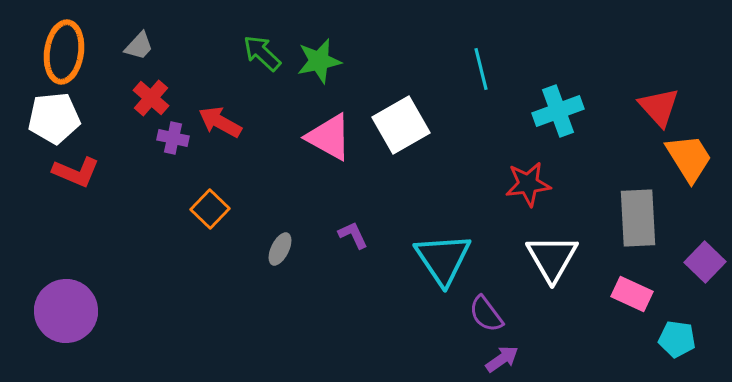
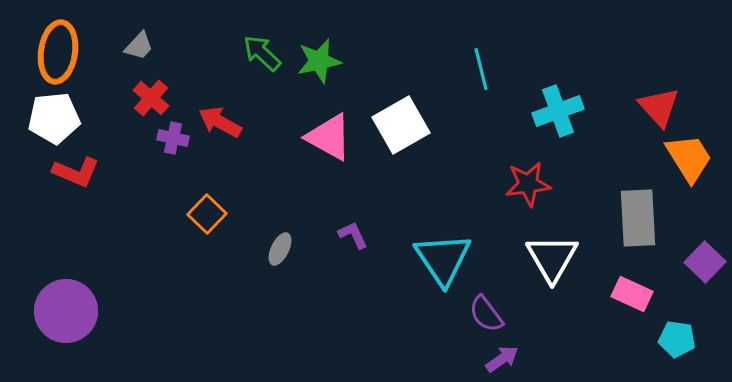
orange ellipse: moved 6 px left
orange square: moved 3 px left, 5 px down
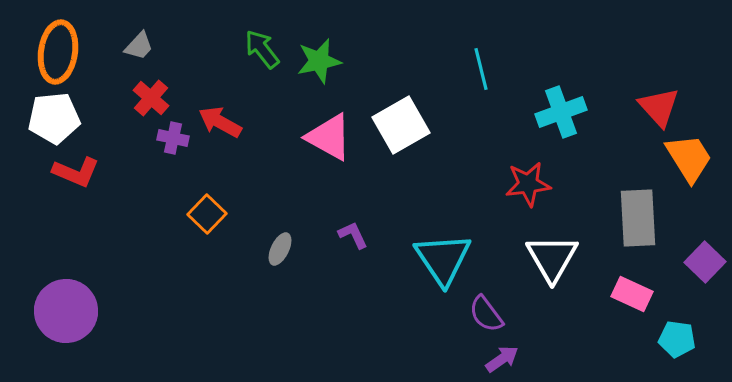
green arrow: moved 4 px up; rotated 9 degrees clockwise
cyan cross: moved 3 px right, 1 px down
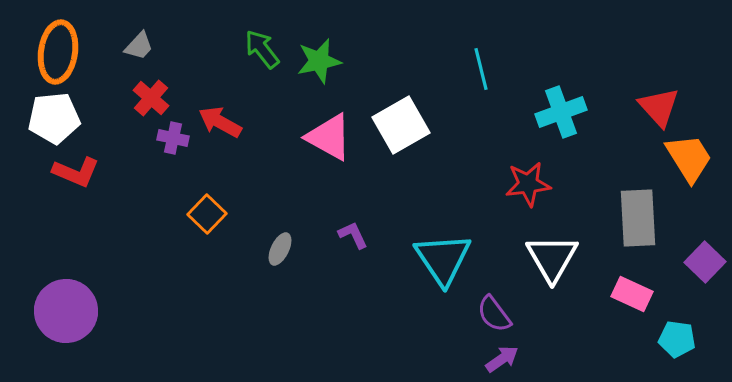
purple semicircle: moved 8 px right
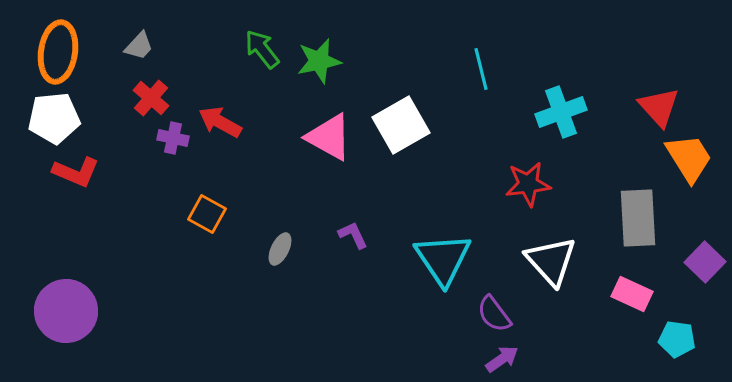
orange square: rotated 15 degrees counterclockwise
white triangle: moved 1 px left, 3 px down; rotated 12 degrees counterclockwise
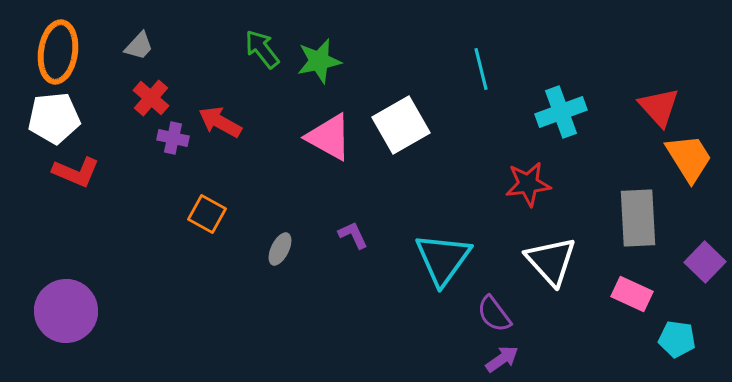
cyan triangle: rotated 10 degrees clockwise
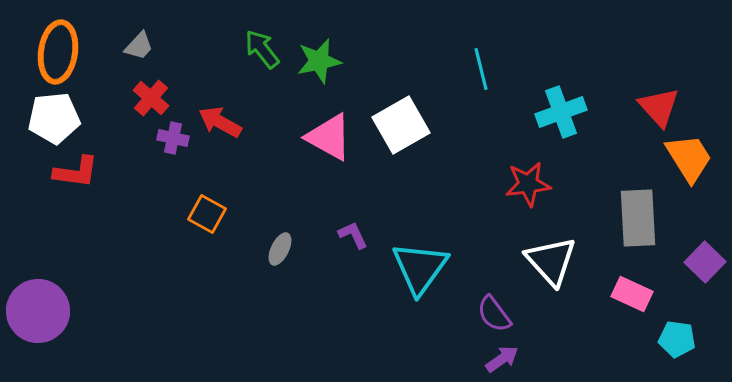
red L-shape: rotated 15 degrees counterclockwise
cyan triangle: moved 23 px left, 9 px down
purple circle: moved 28 px left
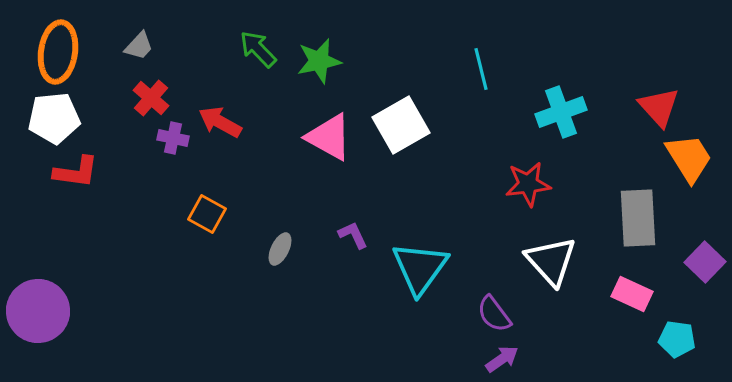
green arrow: moved 4 px left; rotated 6 degrees counterclockwise
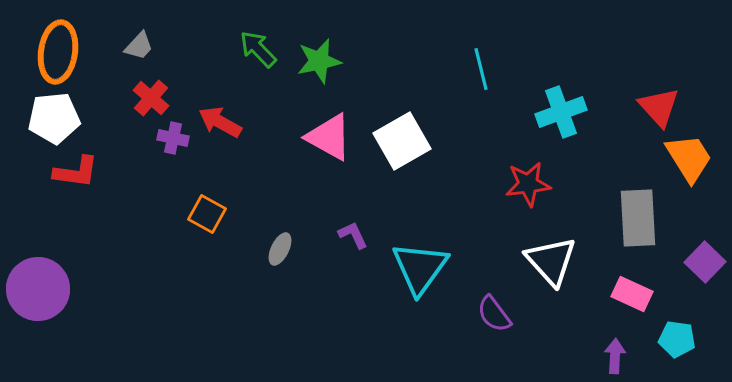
white square: moved 1 px right, 16 px down
purple circle: moved 22 px up
purple arrow: moved 113 px right, 3 px up; rotated 52 degrees counterclockwise
